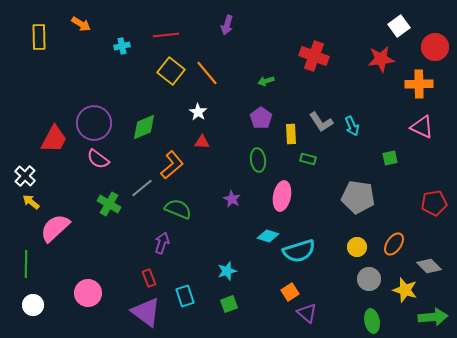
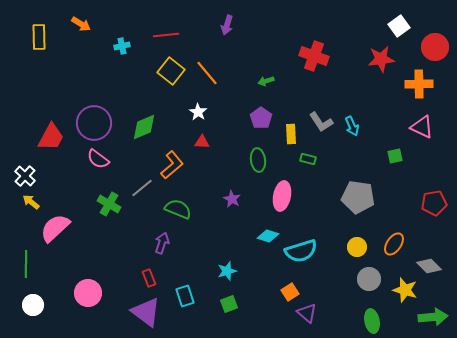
red trapezoid at (54, 139): moved 3 px left, 2 px up
green square at (390, 158): moved 5 px right, 2 px up
cyan semicircle at (299, 251): moved 2 px right
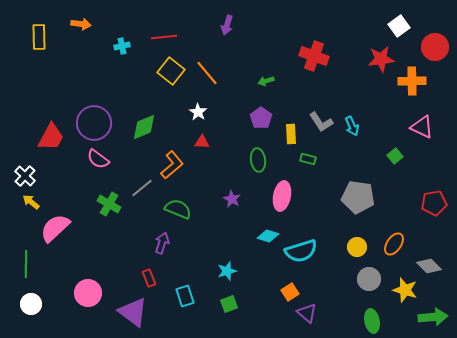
orange arrow at (81, 24): rotated 24 degrees counterclockwise
red line at (166, 35): moved 2 px left, 2 px down
orange cross at (419, 84): moved 7 px left, 3 px up
green square at (395, 156): rotated 28 degrees counterclockwise
white circle at (33, 305): moved 2 px left, 1 px up
purple triangle at (146, 312): moved 13 px left
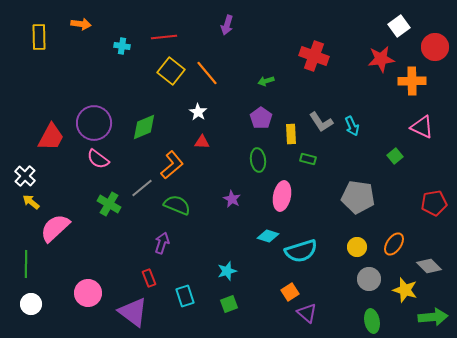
cyan cross at (122, 46): rotated 21 degrees clockwise
green semicircle at (178, 209): moved 1 px left, 4 px up
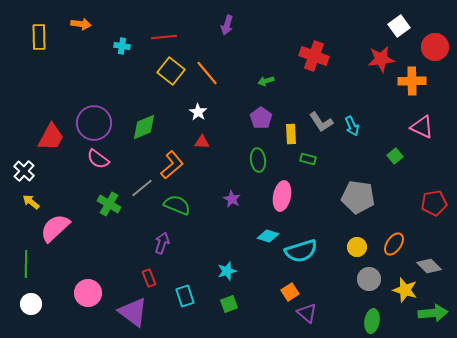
white cross at (25, 176): moved 1 px left, 5 px up
green arrow at (433, 317): moved 4 px up
green ellipse at (372, 321): rotated 20 degrees clockwise
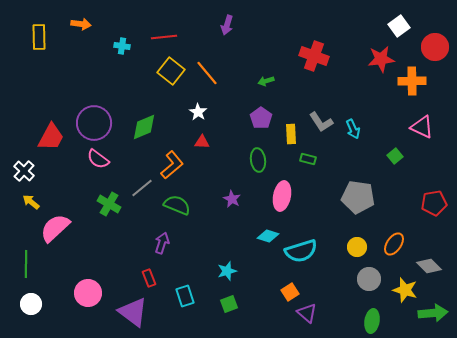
cyan arrow at (352, 126): moved 1 px right, 3 px down
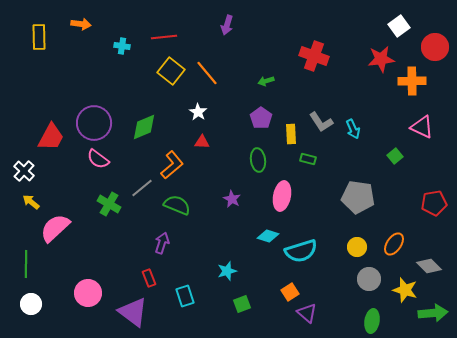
green square at (229, 304): moved 13 px right
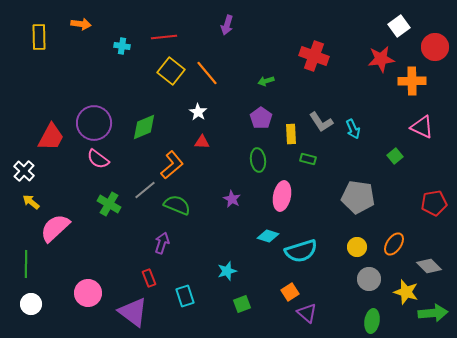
gray line at (142, 188): moved 3 px right, 2 px down
yellow star at (405, 290): moved 1 px right, 2 px down
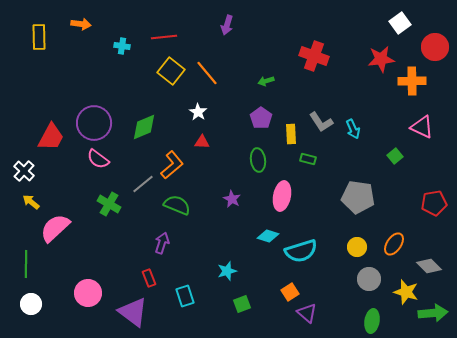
white square at (399, 26): moved 1 px right, 3 px up
gray line at (145, 190): moved 2 px left, 6 px up
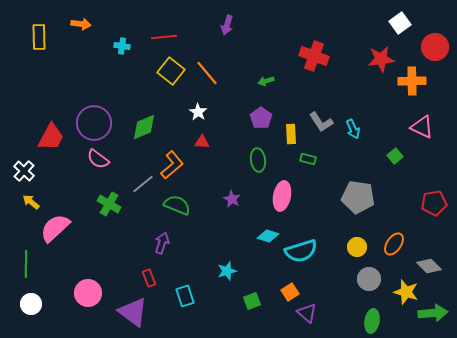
green square at (242, 304): moved 10 px right, 3 px up
